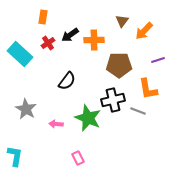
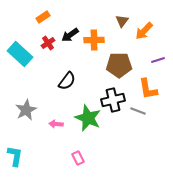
orange rectangle: rotated 48 degrees clockwise
gray star: moved 1 px down; rotated 15 degrees clockwise
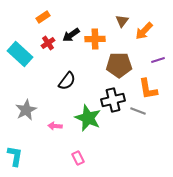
black arrow: moved 1 px right
orange cross: moved 1 px right, 1 px up
pink arrow: moved 1 px left, 2 px down
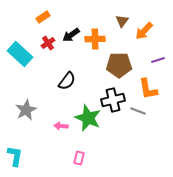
pink arrow: moved 6 px right
pink rectangle: moved 1 px right; rotated 40 degrees clockwise
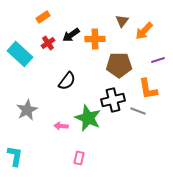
gray star: moved 1 px right
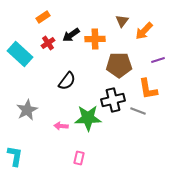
green star: rotated 24 degrees counterclockwise
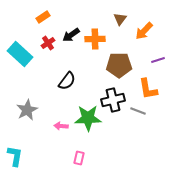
brown triangle: moved 2 px left, 2 px up
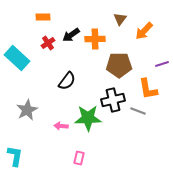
orange rectangle: rotated 32 degrees clockwise
cyan rectangle: moved 3 px left, 4 px down
purple line: moved 4 px right, 4 px down
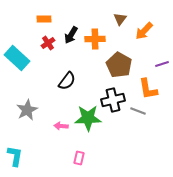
orange rectangle: moved 1 px right, 2 px down
black arrow: rotated 24 degrees counterclockwise
brown pentagon: rotated 30 degrees clockwise
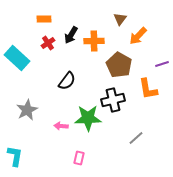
orange arrow: moved 6 px left, 5 px down
orange cross: moved 1 px left, 2 px down
gray line: moved 2 px left, 27 px down; rotated 63 degrees counterclockwise
